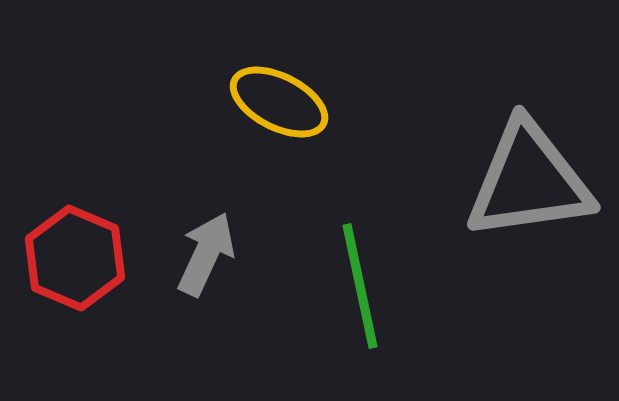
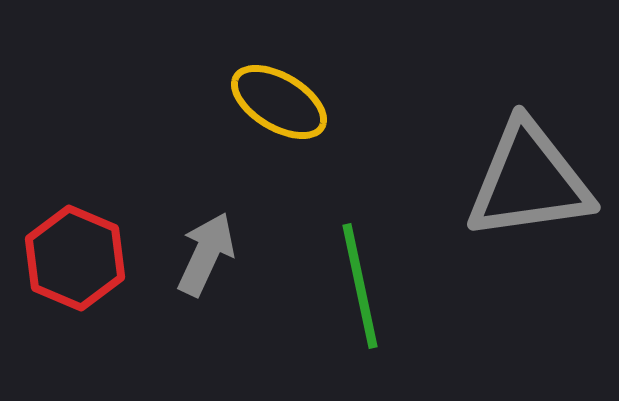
yellow ellipse: rotated 4 degrees clockwise
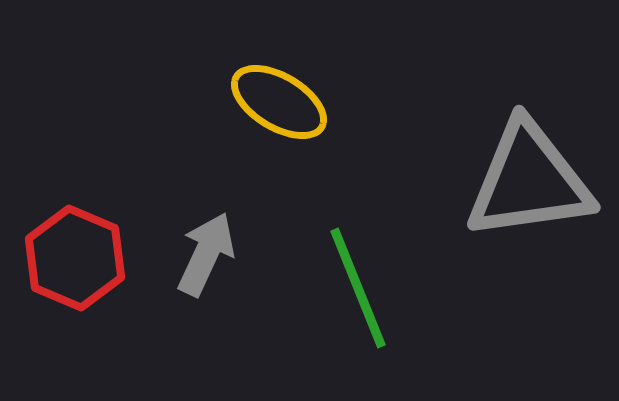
green line: moved 2 px left, 2 px down; rotated 10 degrees counterclockwise
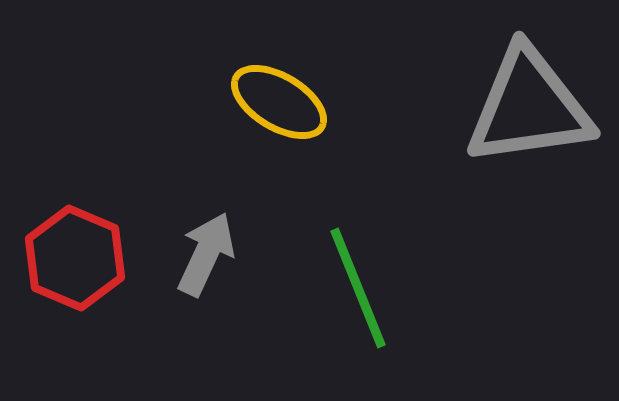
gray triangle: moved 74 px up
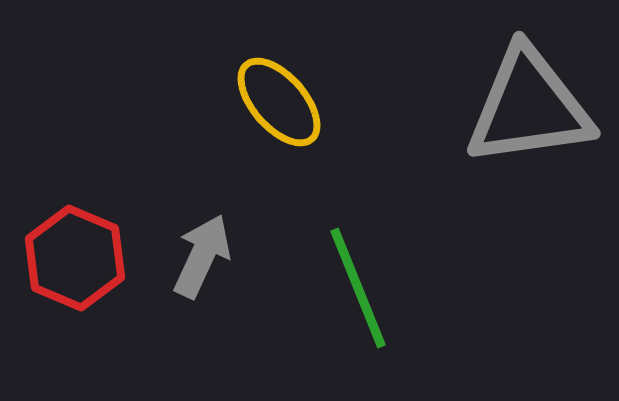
yellow ellipse: rotated 18 degrees clockwise
gray arrow: moved 4 px left, 2 px down
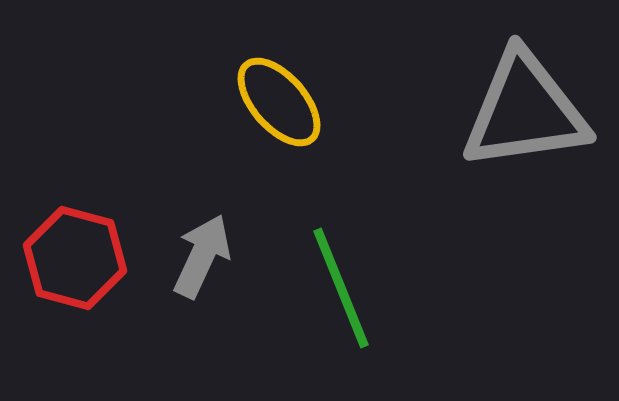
gray triangle: moved 4 px left, 4 px down
red hexagon: rotated 8 degrees counterclockwise
green line: moved 17 px left
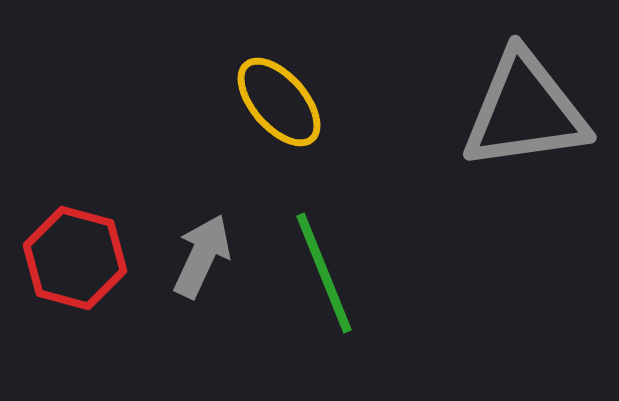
green line: moved 17 px left, 15 px up
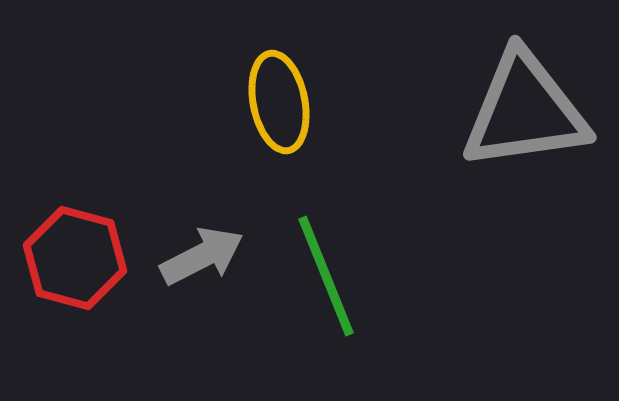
yellow ellipse: rotated 30 degrees clockwise
gray arrow: rotated 38 degrees clockwise
green line: moved 2 px right, 3 px down
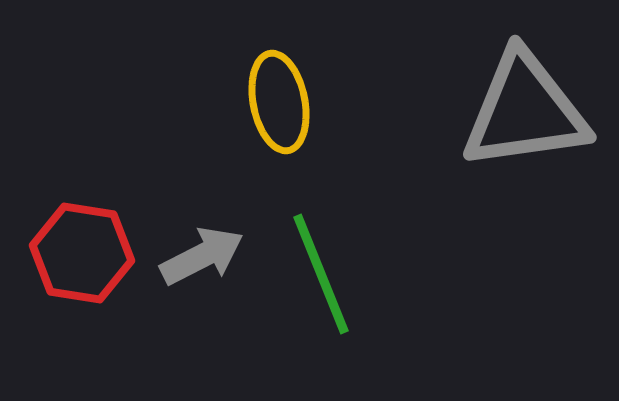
red hexagon: moved 7 px right, 5 px up; rotated 6 degrees counterclockwise
green line: moved 5 px left, 2 px up
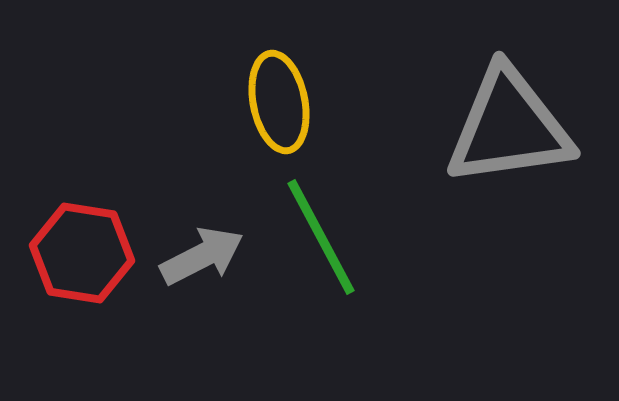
gray triangle: moved 16 px left, 16 px down
green line: moved 37 px up; rotated 6 degrees counterclockwise
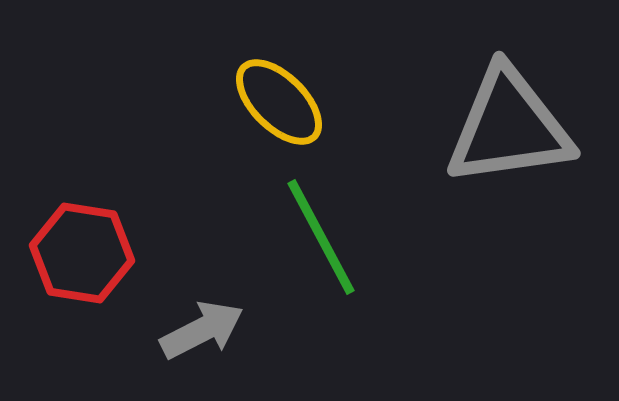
yellow ellipse: rotated 34 degrees counterclockwise
gray arrow: moved 74 px down
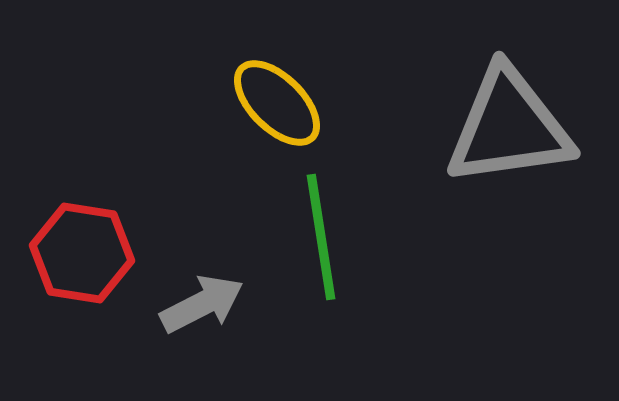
yellow ellipse: moved 2 px left, 1 px down
green line: rotated 19 degrees clockwise
gray arrow: moved 26 px up
